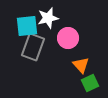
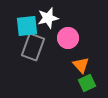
green square: moved 3 px left
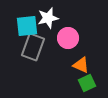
orange triangle: rotated 24 degrees counterclockwise
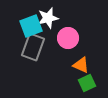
cyan square: moved 4 px right; rotated 15 degrees counterclockwise
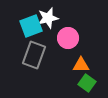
gray rectangle: moved 1 px right, 8 px down
orange triangle: rotated 24 degrees counterclockwise
green square: rotated 30 degrees counterclockwise
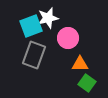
orange triangle: moved 1 px left, 1 px up
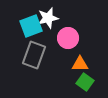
green square: moved 2 px left, 1 px up
